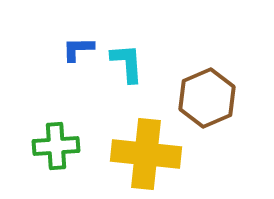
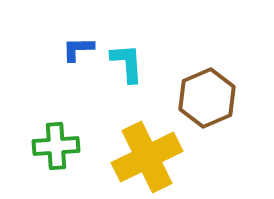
yellow cross: moved 1 px right, 3 px down; rotated 32 degrees counterclockwise
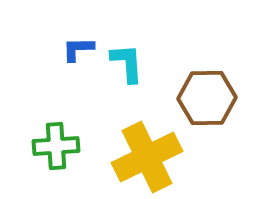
brown hexagon: rotated 22 degrees clockwise
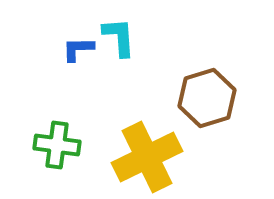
cyan L-shape: moved 8 px left, 26 px up
brown hexagon: rotated 16 degrees counterclockwise
green cross: moved 1 px right, 1 px up; rotated 12 degrees clockwise
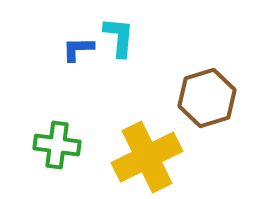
cyan L-shape: rotated 9 degrees clockwise
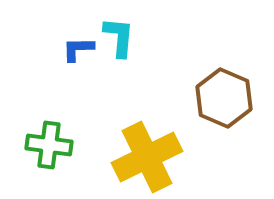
brown hexagon: moved 17 px right; rotated 20 degrees counterclockwise
green cross: moved 8 px left
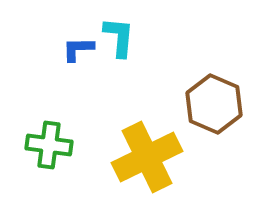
brown hexagon: moved 10 px left, 6 px down
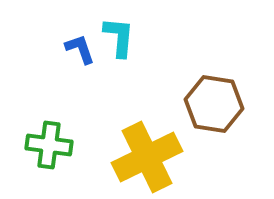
blue L-shape: moved 2 px right; rotated 72 degrees clockwise
brown hexagon: rotated 14 degrees counterclockwise
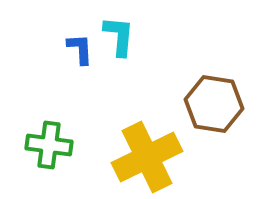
cyan L-shape: moved 1 px up
blue L-shape: rotated 16 degrees clockwise
